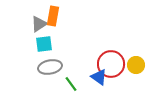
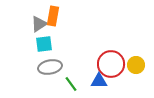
blue triangle: moved 4 px down; rotated 36 degrees counterclockwise
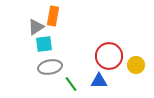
gray triangle: moved 3 px left, 3 px down
red circle: moved 2 px left, 8 px up
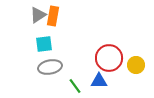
gray triangle: moved 2 px right, 12 px up
red circle: moved 2 px down
green line: moved 4 px right, 2 px down
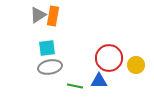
cyan square: moved 3 px right, 4 px down
green line: rotated 42 degrees counterclockwise
